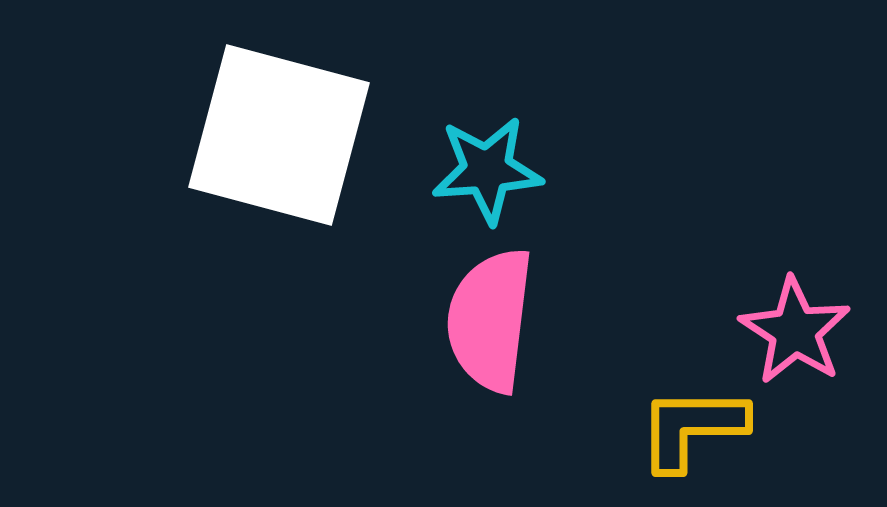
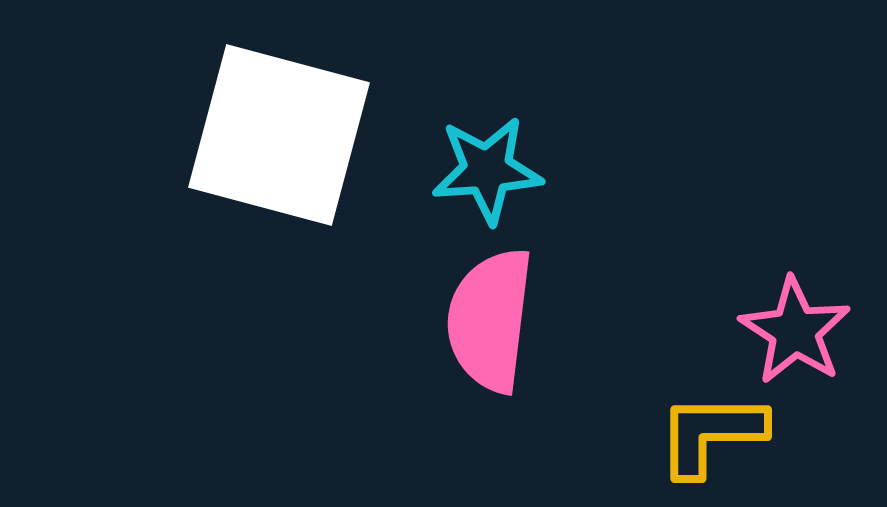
yellow L-shape: moved 19 px right, 6 px down
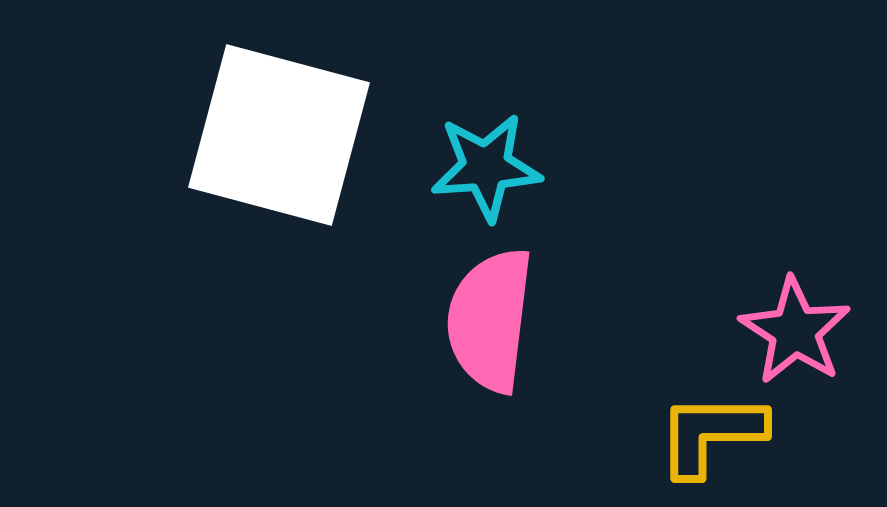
cyan star: moved 1 px left, 3 px up
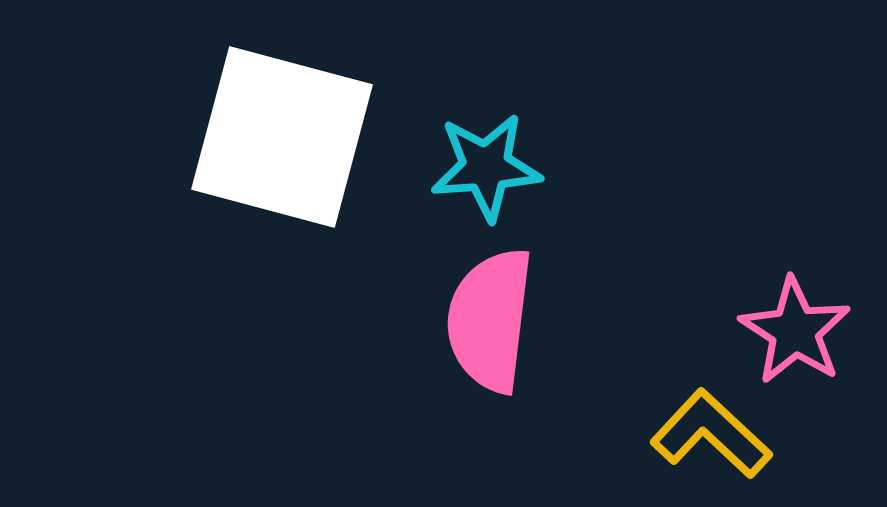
white square: moved 3 px right, 2 px down
yellow L-shape: rotated 43 degrees clockwise
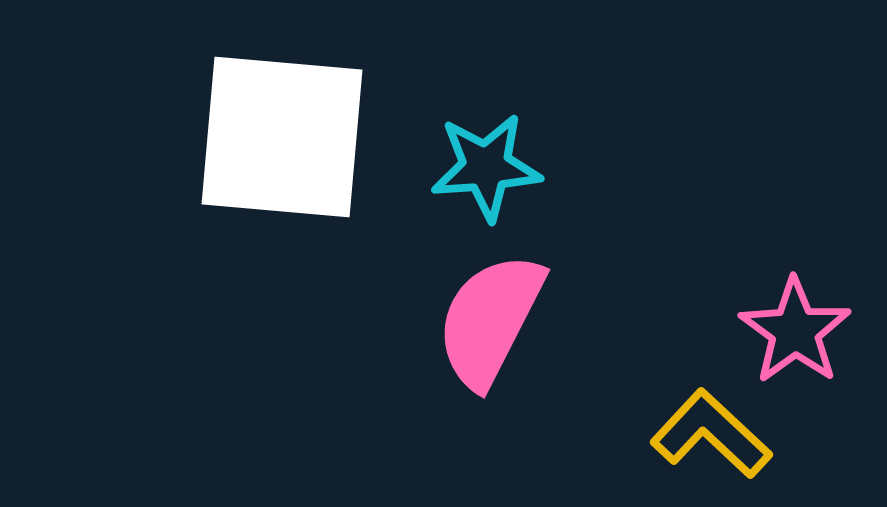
white square: rotated 10 degrees counterclockwise
pink semicircle: rotated 20 degrees clockwise
pink star: rotated 3 degrees clockwise
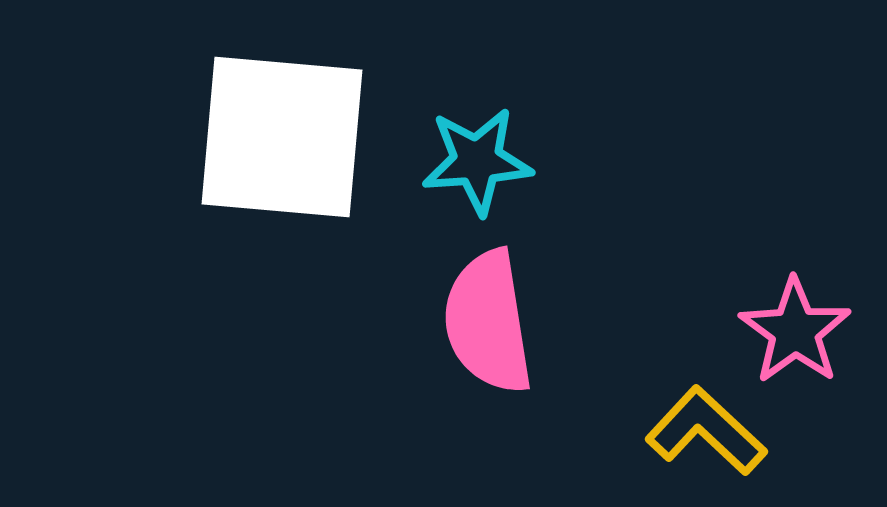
cyan star: moved 9 px left, 6 px up
pink semicircle: moved 2 px left, 2 px down; rotated 36 degrees counterclockwise
yellow L-shape: moved 5 px left, 3 px up
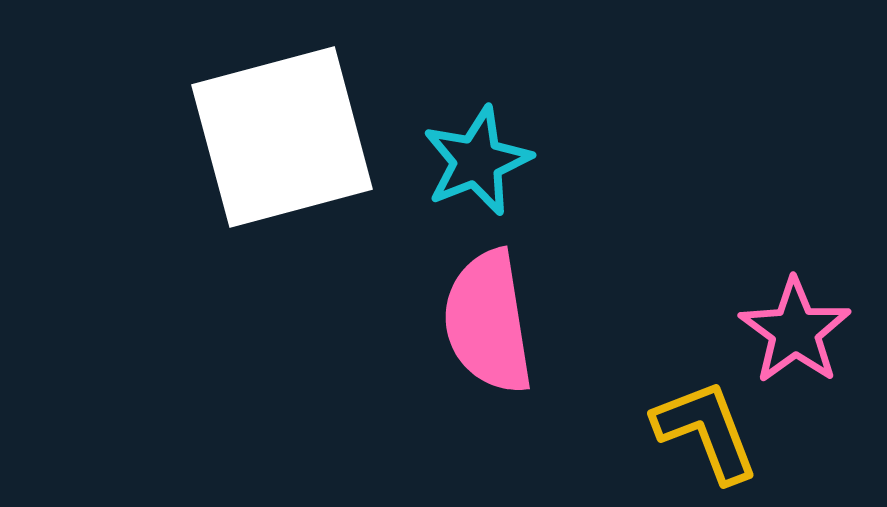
white square: rotated 20 degrees counterclockwise
cyan star: rotated 18 degrees counterclockwise
yellow L-shape: rotated 26 degrees clockwise
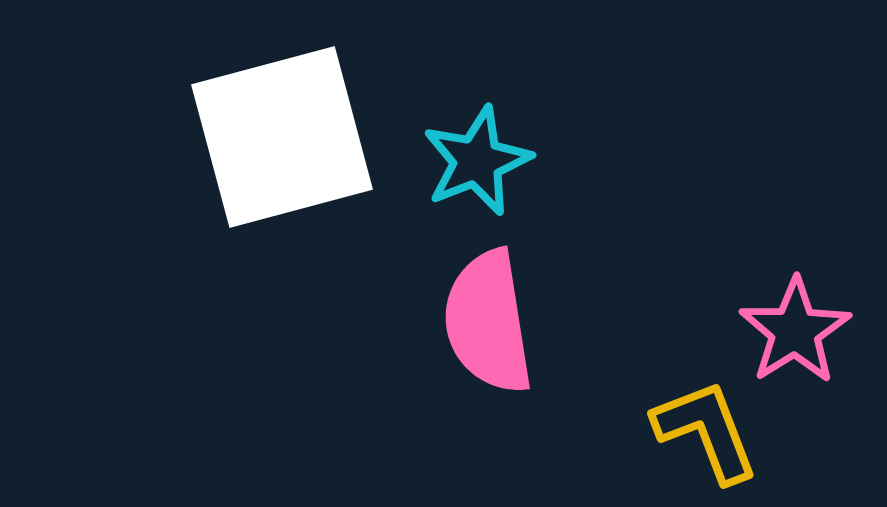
pink star: rotated 4 degrees clockwise
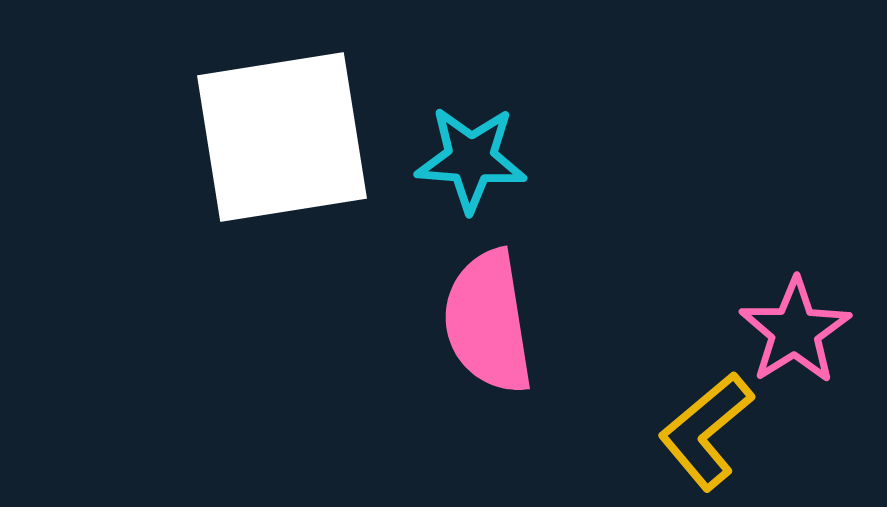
white square: rotated 6 degrees clockwise
cyan star: moved 6 px left, 2 px up; rotated 26 degrees clockwise
yellow L-shape: rotated 109 degrees counterclockwise
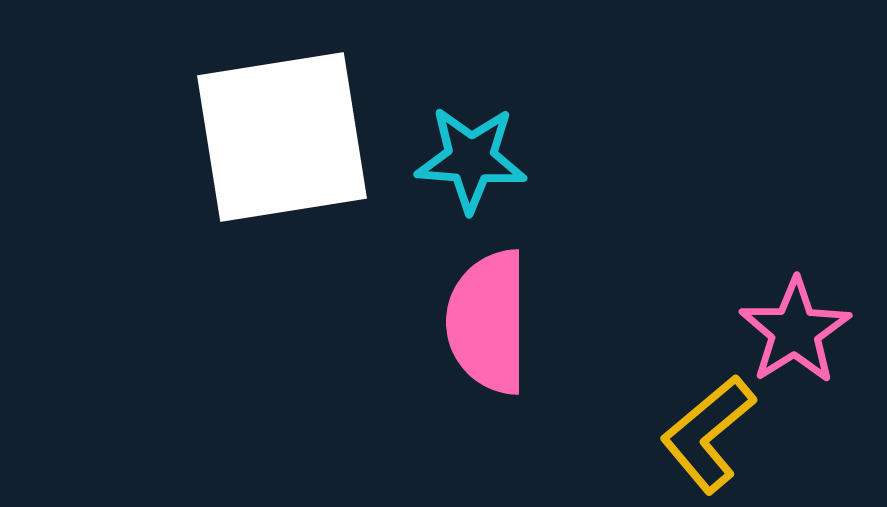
pink semicircle: rotated 9 degrees clockwise
yellow L-shape: moved 2 px right, 3 px down
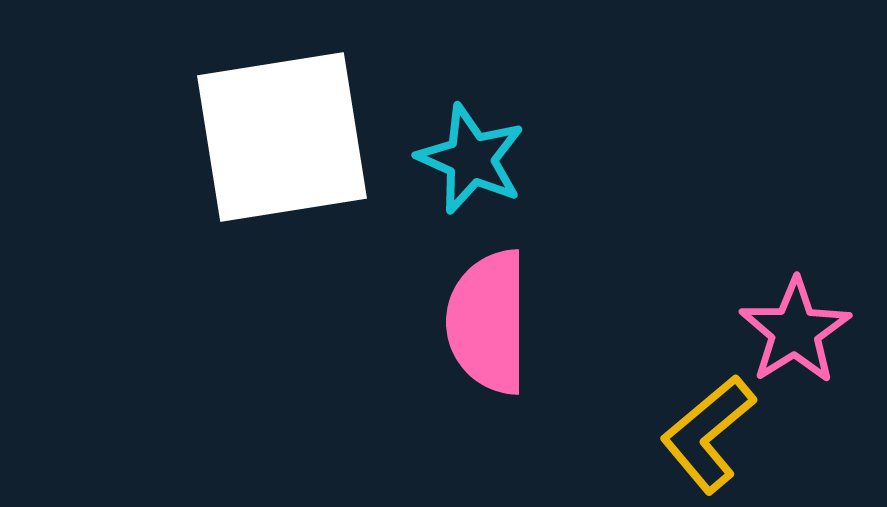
cyan star: rotated 20 degrees clockwise
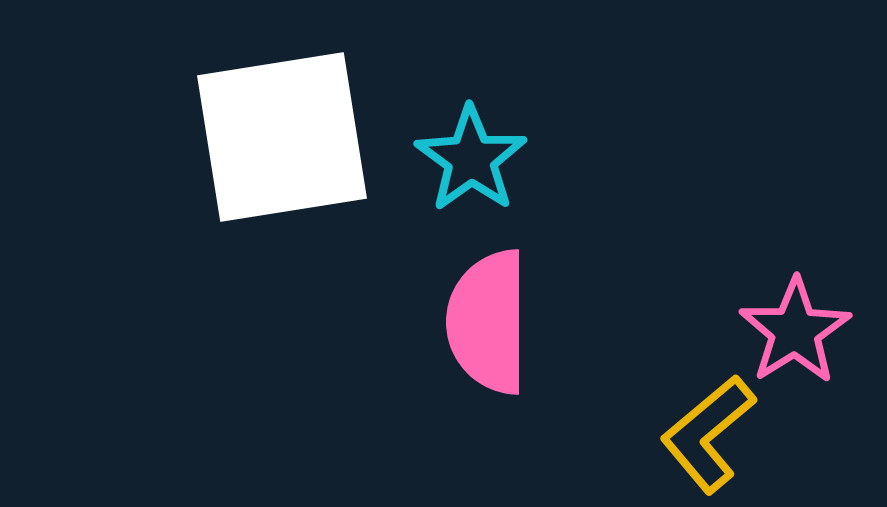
cyan star: rotated 12 degrees clockwise
